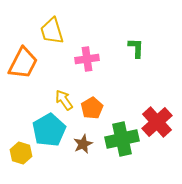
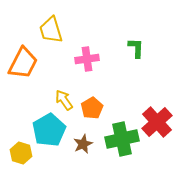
yellow trapezoid: moved 1 px left, 1 px up
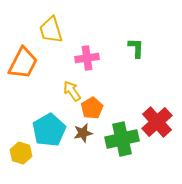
pink cross: moved 1 px up
yellow arrow: moved 8 px right, 9 px up
brown star: moved 11 px up; rotated 12 degrees clockwise
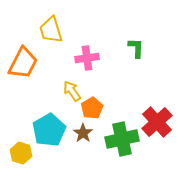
brown star: rotated 24 degrees counterclockwise
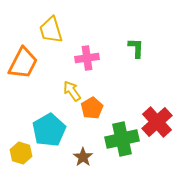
brown star: moved 24 px down
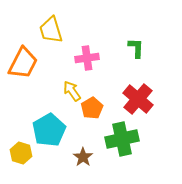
red cross: moved 19 px left, 23 px up; rotated 8 degrees counterclockwise
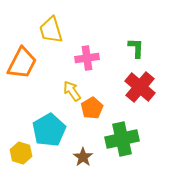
orange trapezoid: moved 1 px left
red cross: moved 2 px right, 12 px up
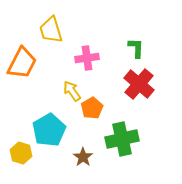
red cross: moved 1 px left, 3 px up
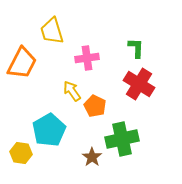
yellow trapezoid: moved 1 px right, 1 px down
red cross: rotated 8 degrees counterclockwise
orange pentagon: moved 3 px right, 2 px up; rotated 15 degrees counterclockwise
yellow hexagon: rotated 10 degrees counterclockwise
brown star: moved 9 px right
